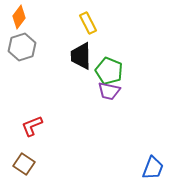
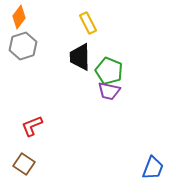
gray hexagon: moved 1 px right, 1 px up
black trapezoid: moved 1 px left, 1 px down
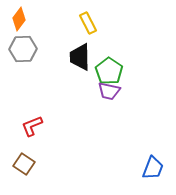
orange diamond: moved 2 px down
gray hexagon: moved 3 px down; rotated 16 degrees clockwise
green pentagon: rotated 12 degrees clockwise
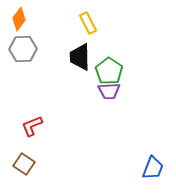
purple trapezoid: rotated 15 degrees counterclockwise
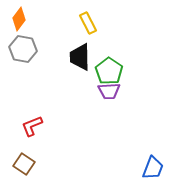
gray hexagon: rotated 12 degrees clockwise
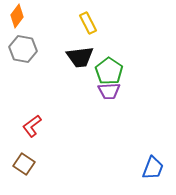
orange diamond: moved 2 px left, 3 px up
black trapezoid: rotated 96 degrees counterclockwise
red L-shape: rotated 15 degrees counterclockwise
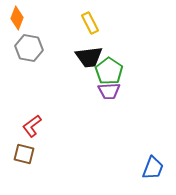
orange diamond: moved 2 px down; rotated 15 degrees counterclockwise
yellow rectangle: moved 2 px right
gray hexagon: moved 6 px right, 1 px up
black trapezoid: moved 9 px right
brown square: moved 10 px up; rotated 20 degrees counterclockwise
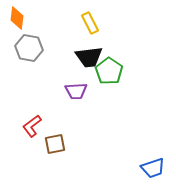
orange diamond: rotated 15 degrees counterclockwise
purple trapezoid: moved 33 px left
brown square: moved 31 px right, 10 px up; rotated 25 degrees counterclockwise
blue trapezoid: rotated 50 degrees clockwise
